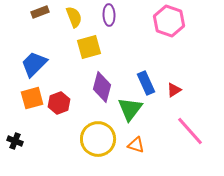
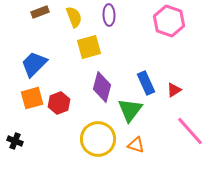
green triangle: moved 1 px down
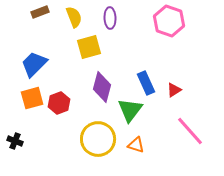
purple ellipse: moved 1 px right, 3 px down
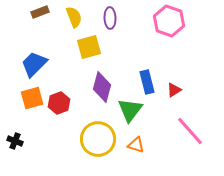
blue rectangle: moved 1 px right, 1 px up; rotated 10 degrees clockwise
